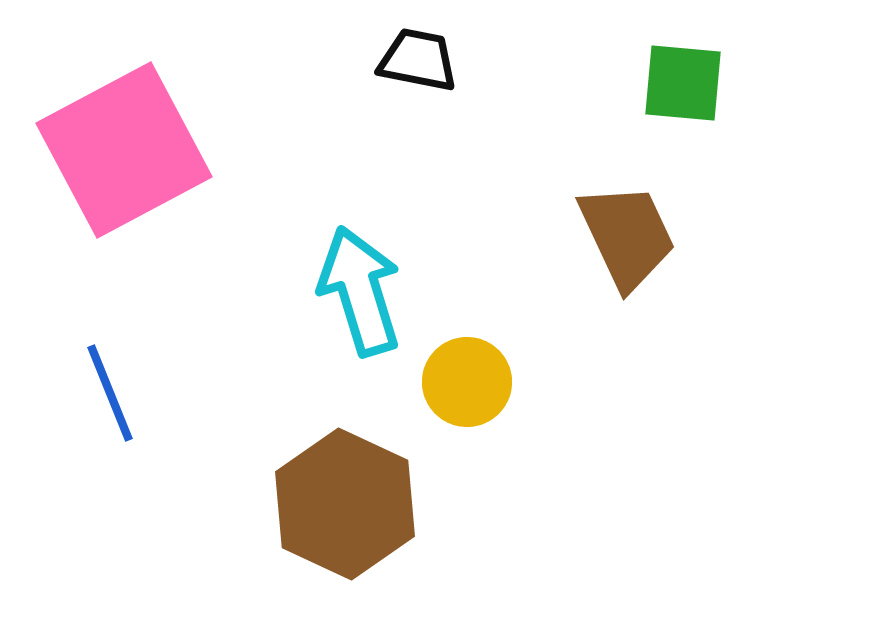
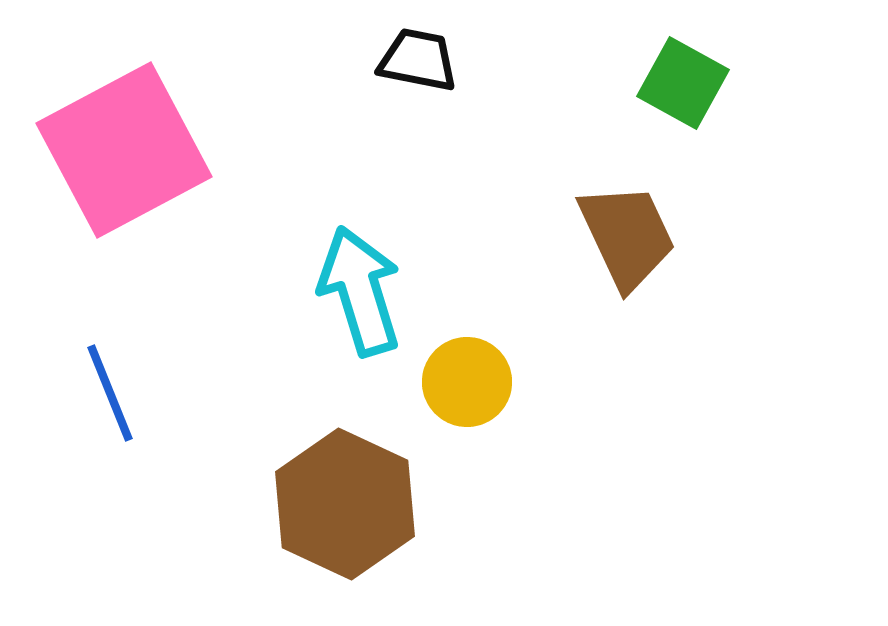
green square: rotated 24 degrees clockwise
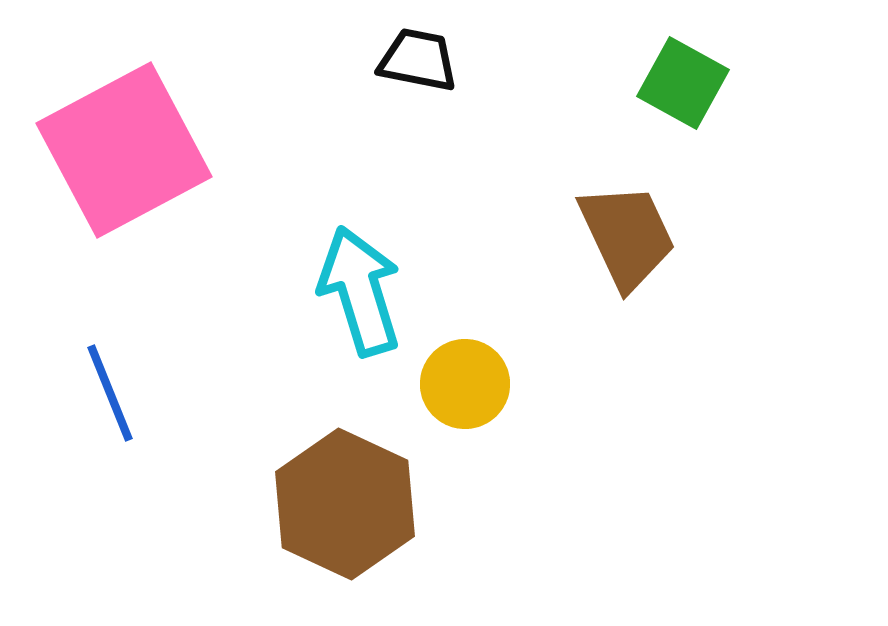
yellow circle: moved 2 px left, 2 px down
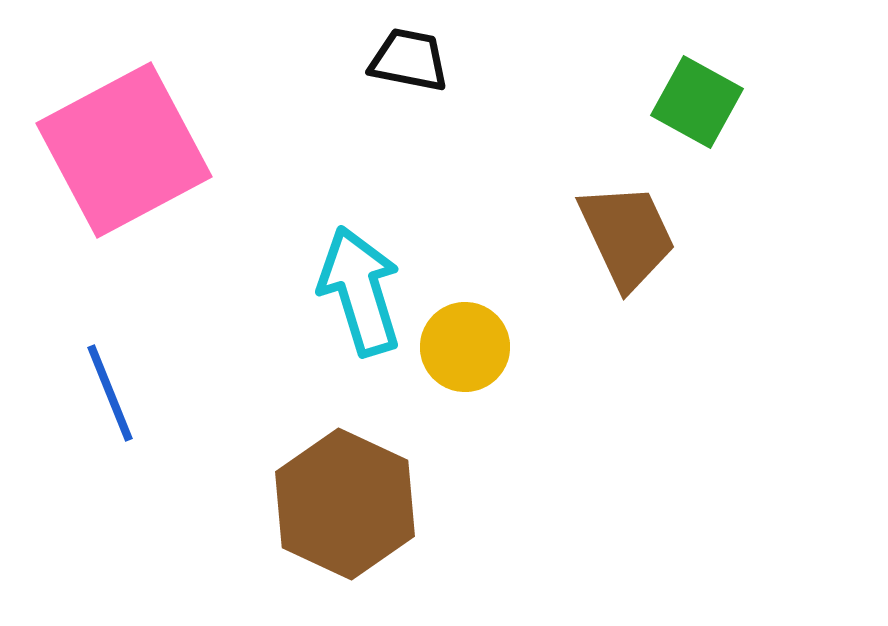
black trapezoid: moved 9 px left
green square: moved 14 px right, 19 px down
yellow circle: moved 37 px up
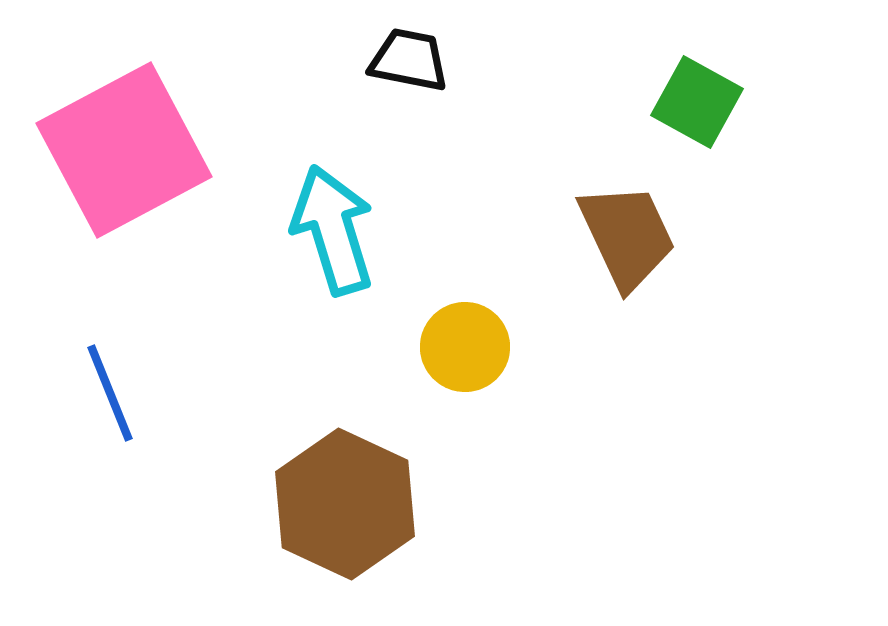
cyan arrow: moved 27 px left, 61 px up
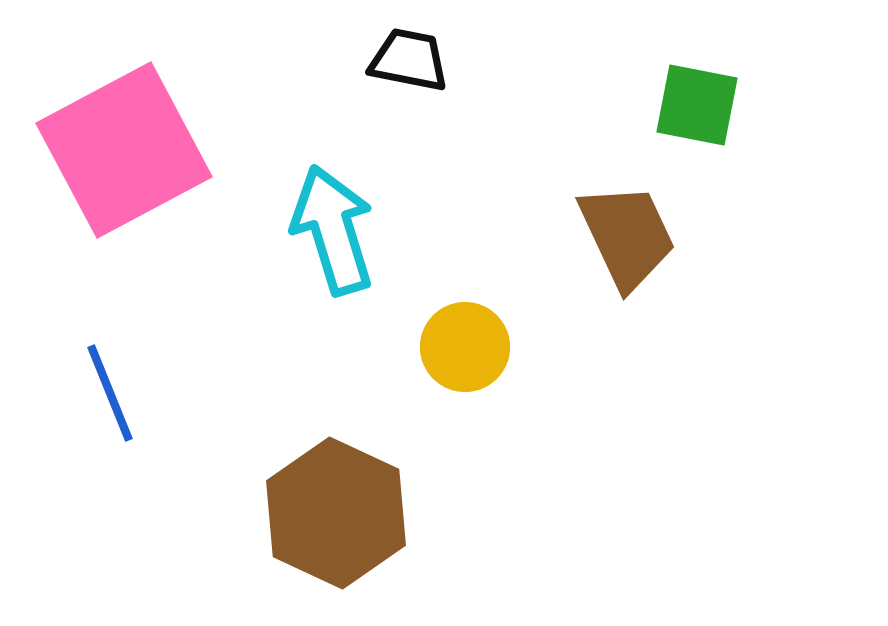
green square: moved 3 px down; rotated 18 degrees counterclockwise
brown hexagon: moved 9 px left, 9 px down
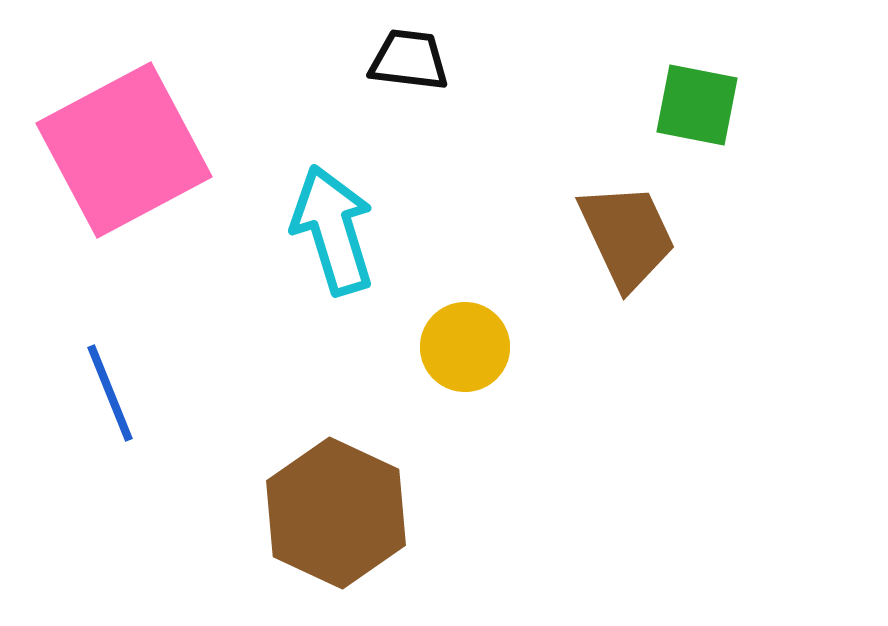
black trapezoid: rotated 4 degrees counterclockwise
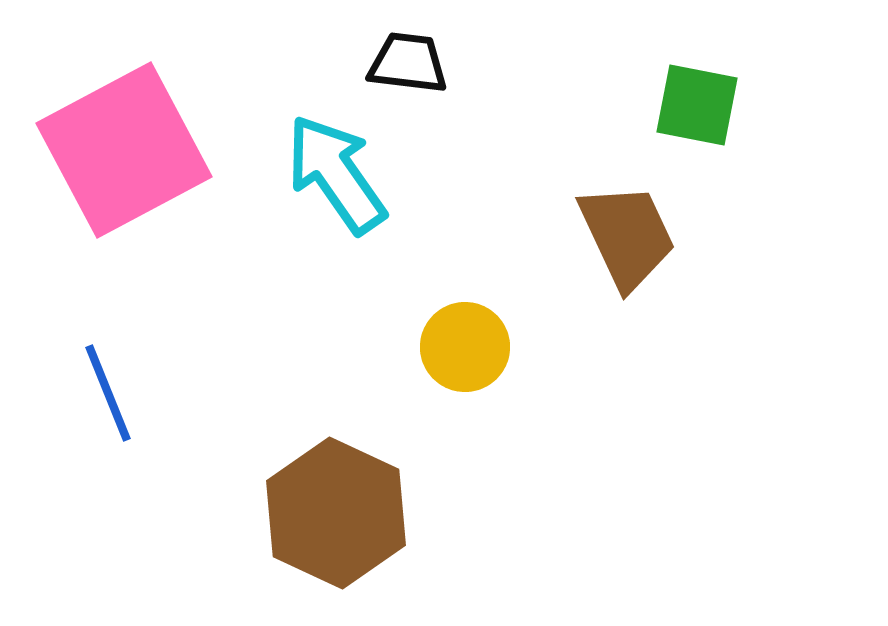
black trapezoid: moved 1 px left, 3 px down
cyan arrow: moved 3 px right, 56 px up; rotated 18 degrees counterclockwise
blue line: moved 2 px left
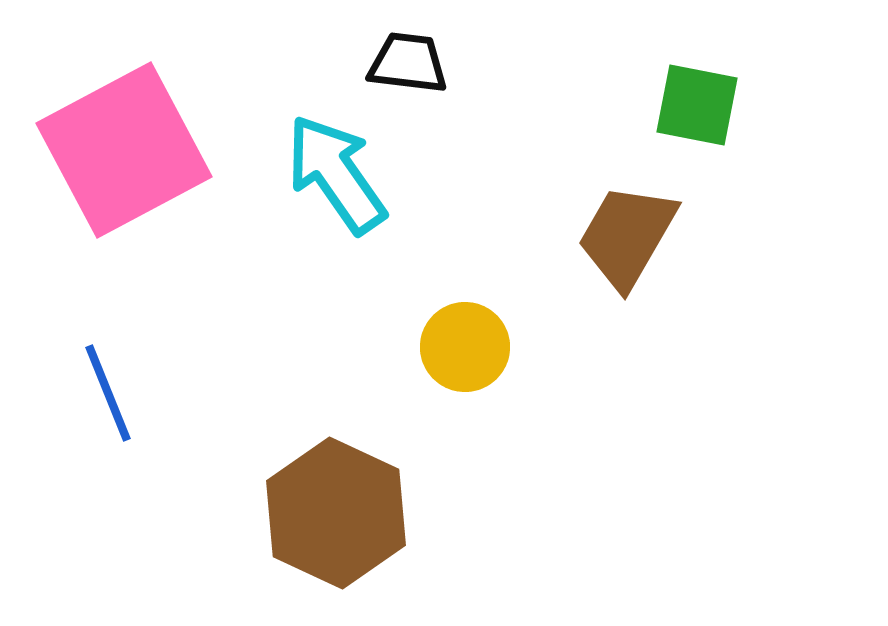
brown trapezoid: rotated 125 degrees counterclockwise
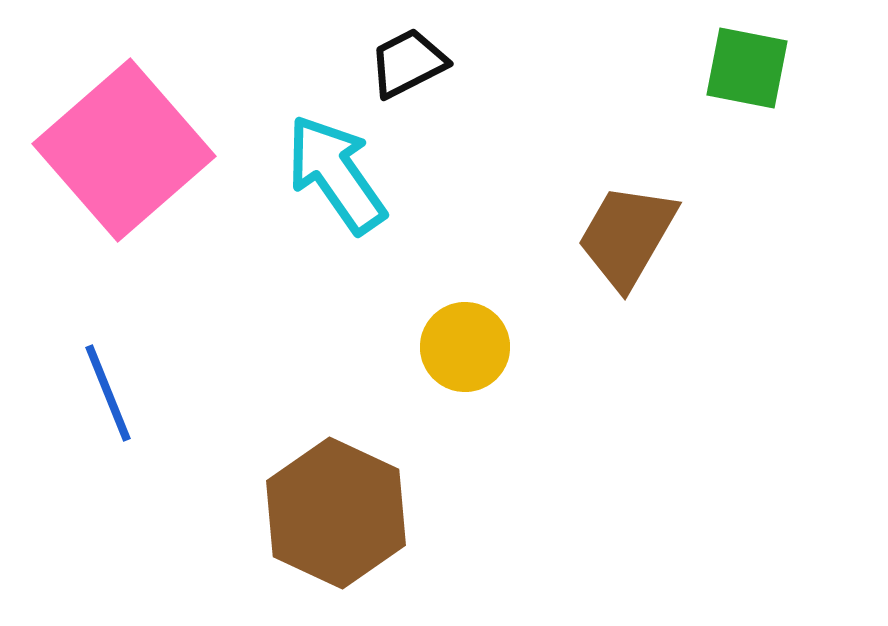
black trapezoid: rotated 34 degrees counterclockwise
green square: moved 50 px right, 37 px up
pink square: rotated 13 degrees counterclockwise
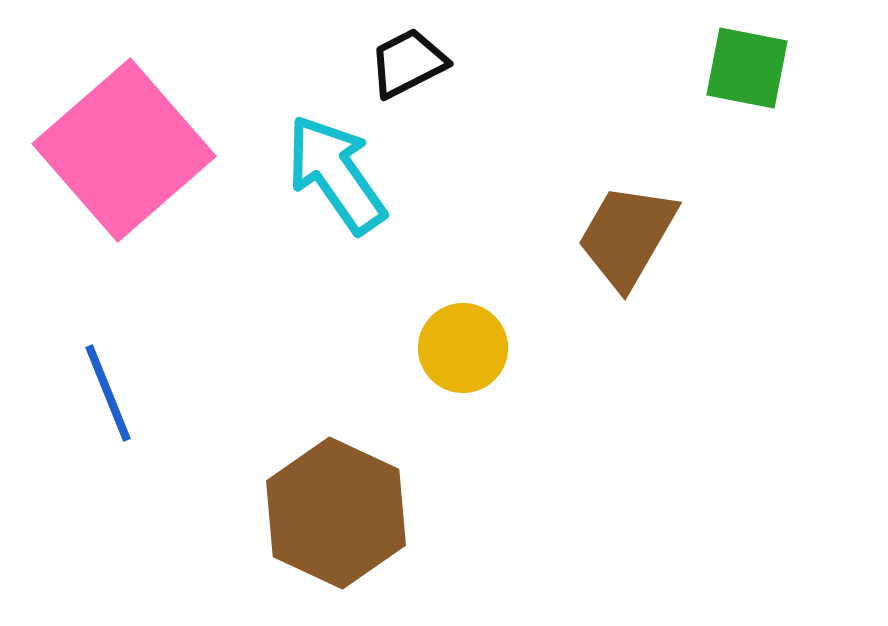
yellow circle: moved 2 px left, 1 px down
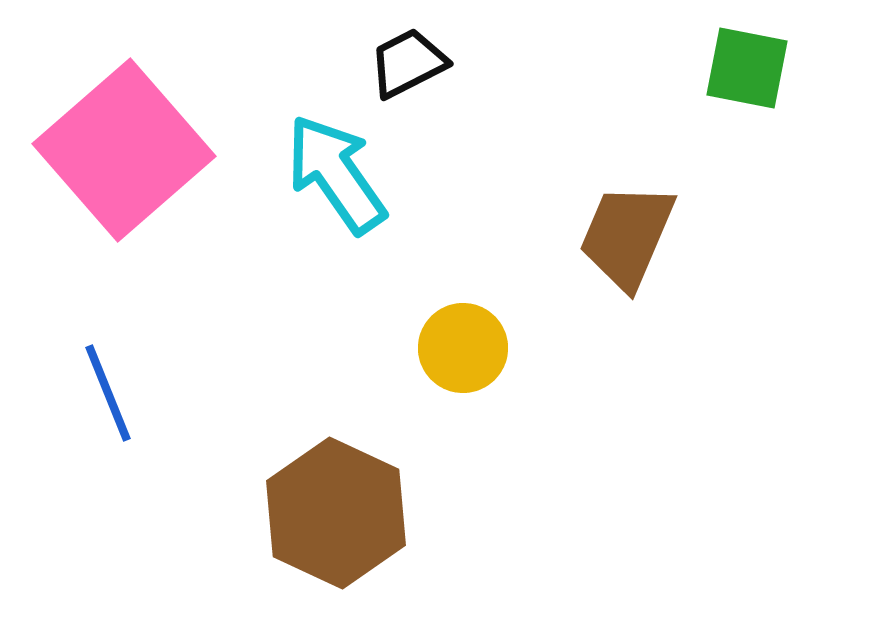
brown trapezoid: rotated 7 degrees counterclockwise
